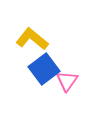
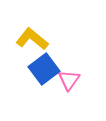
pink triangle: moved 2 px right, 1 px up
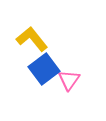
yellow L-shape: rotated 12 degrees clockwise
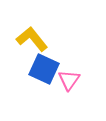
blue square: rotated 28 degrees counterclockwise
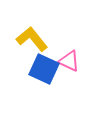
pink triangle: moved 19 px up; rotated 40 degrees counterclockwise
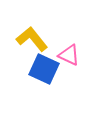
pink triangle: moved 6 px up
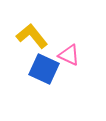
yellow L-shape: moved 3 px up
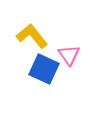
pink triangle: rotated 30 degrees clockwise
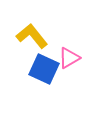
pink triangle: moved 3 px down; rotated 35 degrees clockwise
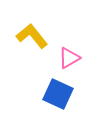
blue square: moved 14 px right, 25 px down
